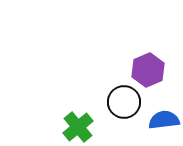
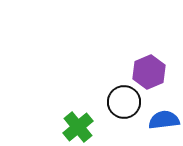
purple hexagon: moved 1 px right, 2 px down
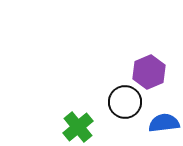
black circle: moved 1 px right
blue semicircle: moved 3 px down
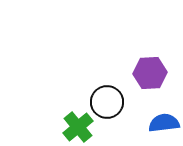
purple hexagon: moved 1 px right, 1 px down; rotated 20 degrees clockwise
black circle: moved 18 px left
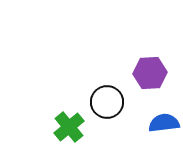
green cross: moved 9 px left
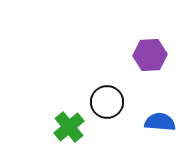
purple hexagon: moved 18 px up
blue semicircle: moved 4 px left, 1 px up; rotated 12 degrees clockwise
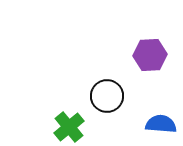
black circle: moved 6 px up
blue semicircle: moved 1 px right, 2 px down
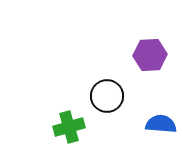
green cross: rotated 24 degrees clockwise
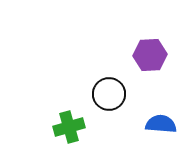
black circle: moved 2 px right, 2 px up
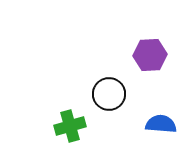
green cross: moved 1 px right, 1 px up
